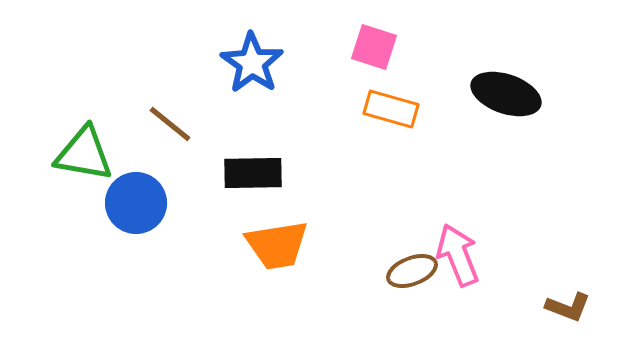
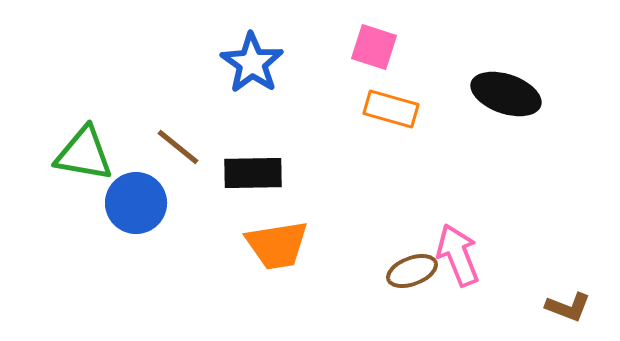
brown line: moved 8 px right, 23 px down
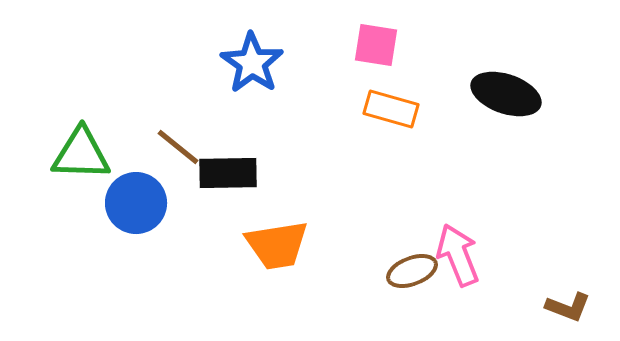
pink square: moved 2 px right, 2 px up; rotated 9 degrees counterclockwise
green triangle: moved 3 px left; rotated 8 degrees counterclockwise
black rectangle: moved 25 px left
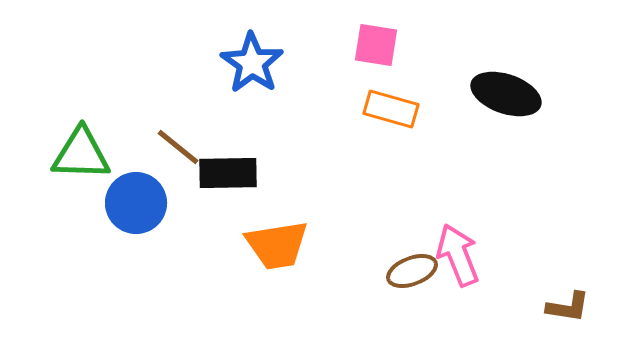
brown L-shape: rotated 12 degrees counterclockwise
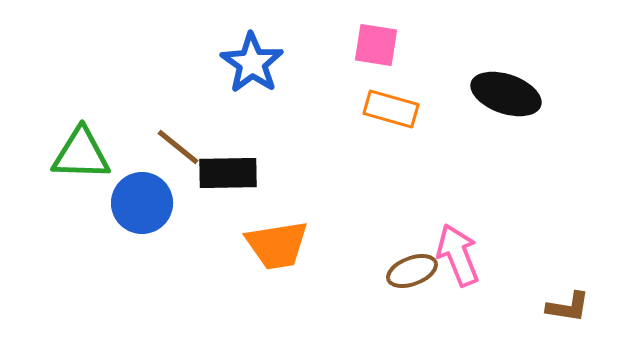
blue circle: moved 6 px right
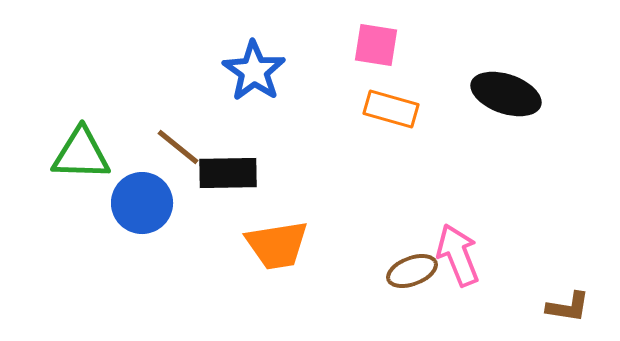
blue star: moved 2 px right, 8 px down
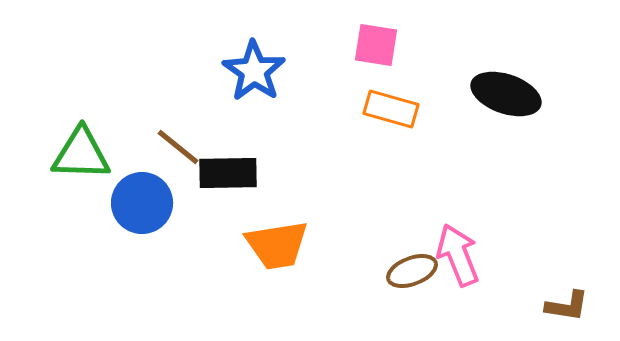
brown L-shape: moved 1 px left, 1 px up
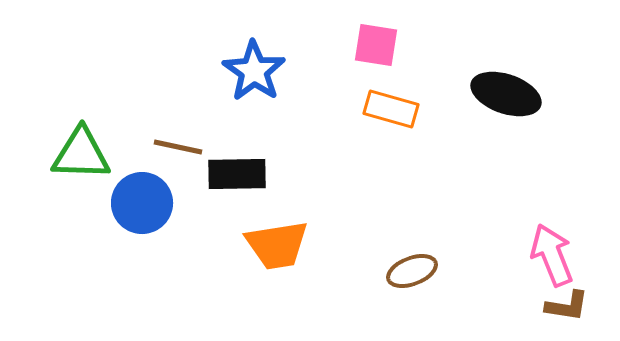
brown line: rotated 27 degrees counterclockwise
black rectangle: moved 9 px right, 1 px down
pink arrow: moved 94 px right
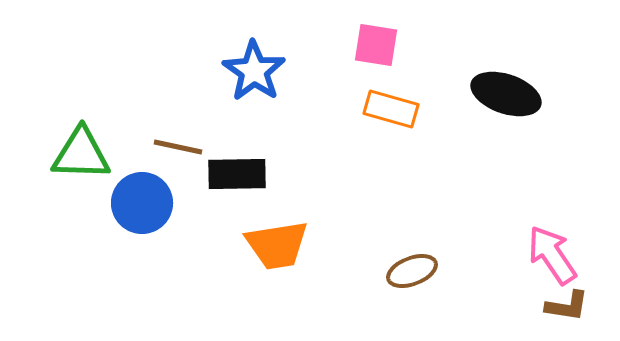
pink arrow: rotated 12 degrees counterclockwise
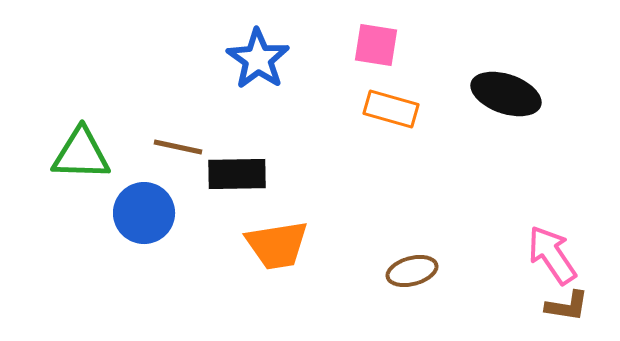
blue star: moved 4 px right, 12 px up
blue circle: moved 2 px right, 10 px down
brown ellipse: rotated 6 degrees clockwise
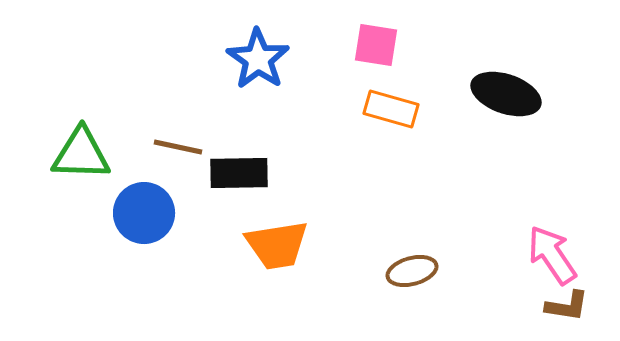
black rectangle: moved 2 px right, 1 px up
